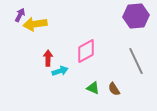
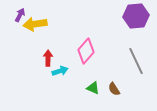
pink diamond: rotated 20 degrees counterclockwise
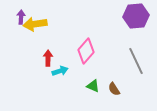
purple arrow: moved 1 px right, 2 px down; rotated 24 degrees counterclockwise
green triangle: moved 2 px up
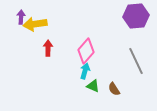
red arrow: moved 10 px up
cyan arrow: moved 25 px right; rotated 56 degrees counterclockwise
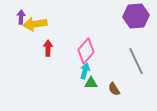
green triangle: moved 2 px left, 3 px up; rotated 24 degrees counterclockwise
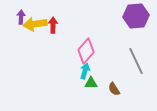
red arrow: moved 5 px right, 23 px up
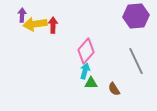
purple arrow: moved 1 px right, 2 px up
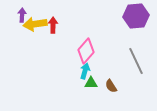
brown semicircle: moved 3 px left, 3 px up
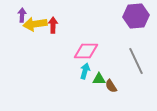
pink diamond: rotated 50 degrees clockwise
green triangle: moved 8 px right, 4 px up
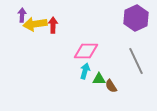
purple hexagon: moved 2 px down; rotated 20 degrees counterclockwise
